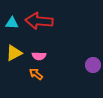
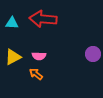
red arrow: moved 4 px right, 2 px up
yellow triangle: moved 1 px left, 4 px down
purple circle: moved 11 px up
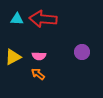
cyan triangle: moved 5 px right, 4 px up
purple circle: moved 11 px left, 2 px up
orange arrow: moved 2 px right
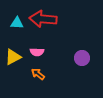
cyan triangle: moved 4 px down
purple circle: moved 6 px down
pink semicircle: moved 2 px left, 4 px up
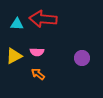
cyan triangle: moved 1 px down
yellow triangle: moved 1 px right, 1 px up
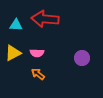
red arrow: moved 2 px right
cyan triangle: moved 1 px left, 1 px down
pink semicircle: moved 1 px down
yellow triangle: moved 1 px left, 3 px up
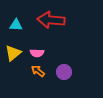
red arrow: moved 6 px right, 1 px down
yellow triangle: rotated 12 degrees counterclockwise
purple circle: moved 18 px left, 14 px down
orange arrow: moved 3 px up
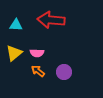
yellow triangle: moved 1 px right
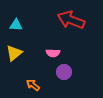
red arrow: moved 20 px right; rotated 16 degrees clockwise
pink semicircle: moved 16 px right
orange arrow: moved 5 px left, 14 px down
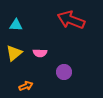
pink semicircle: moved 13 px left
orange arrow: moved 7 px left, 1 px down; rotated 120 degrees clockwise
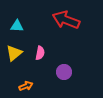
red arrow: moved 5 px left
cyan triangle: moved 1 px right, 1 px down
pink semicircle: rotated 80 degrees counterclockwise
